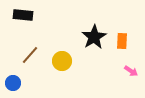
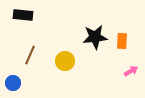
black star: moved 1 px right; rotated 25 degrees clockwise
brown line: rotated 18 degrees counterclockwise
yellow circle: moved 3 px right
pink arrow: rotated 64 degrees counterclockwise
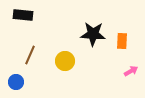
black star: moved 2 px left, 3 px up; rotated 10 degrees clockwise
blue circle: moved 3 px right, 1 px up
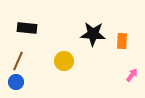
black rectangle: moved 4 px right, 13 px down
brown line: moved 12 px left, 6 px down
yellow circle: moved 1 px left
pink arrow: moved 1 px right, 4 px down; rotated 24 degrees counterclockwise
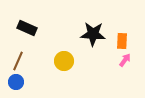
black rectangle: rotated 18 degrees clockwise
pink arrow: moved 7 px left, 15 px up
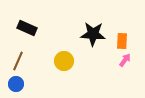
blue circle: moved 2 px down
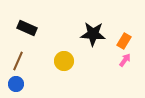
orange rectangle: moved 2 px right; rotated 28 degrees clockwise
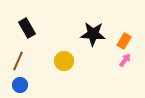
black rectangle: rotated 36 degrees clockwise
blue circle: moved 4 px right, 1 px down
